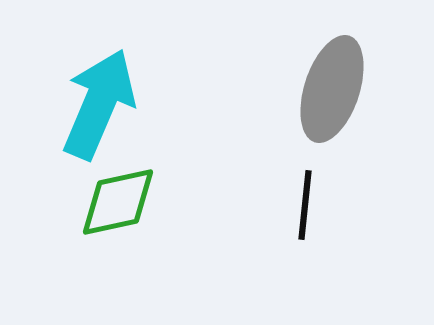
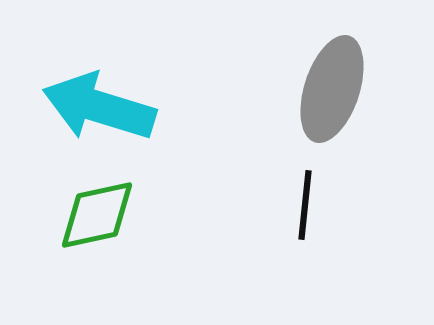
cyan arrow: moved 3 px down; rotated 96 degrees counterclockwise
green diamond: moved 21 px left, 13 px down
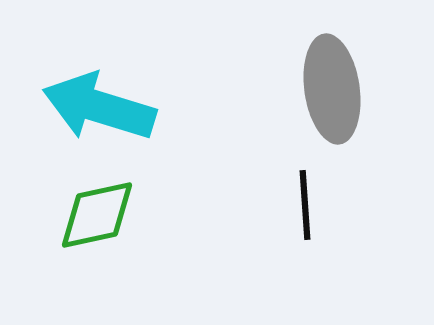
gray ellipse: rotated 26 degrees counterclockwise
black line: rotated 10 degrees counterclockwise
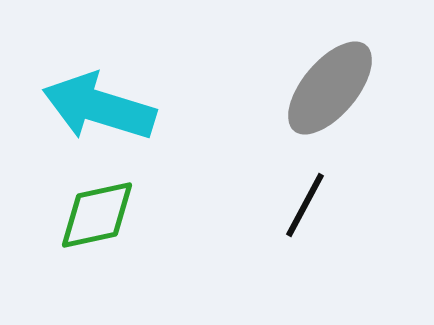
gray ellipse: moved 2 px left, 1 px up; rotated 48 degrees clockwise
black line: rotated 32 degrees clockwise
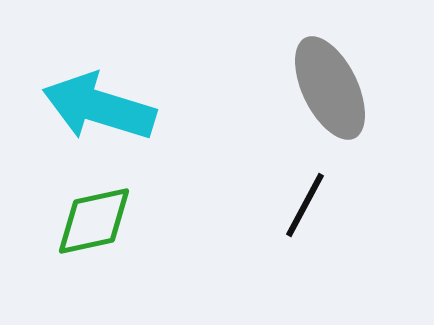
gray ellipse: rotated 66 degrees counterclockwise
green diamond: moved 3 px left, 6 px down
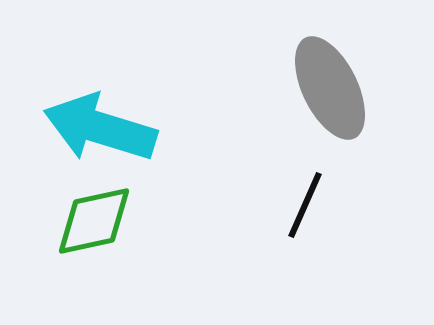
cyan arrow: moved 1 px right, 21 px down
black line: rotated 4 degrees counterclockwise
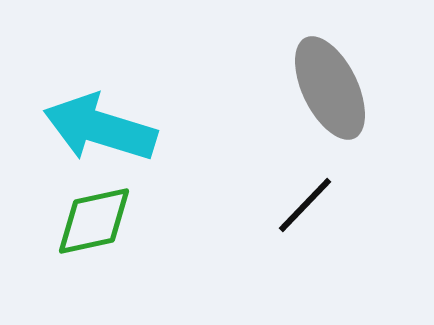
black line: rotated 20 degrees clockwise
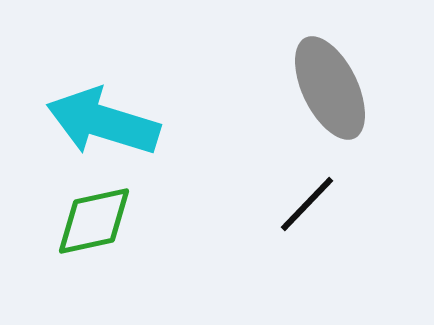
cyan arrow: moved 3 px right, 6 px up
black line: moved 2 px right, 1 px up
